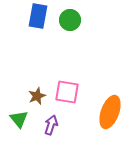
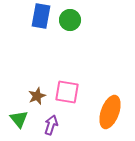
blue rectangle: moved 3 px right
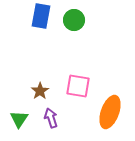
green circle: moved 4 px right
pink square: moved 11 px right, 6 px up
brown star: moved 3 px right, 5 px up; rotated 12 degrees counterclockwise
green triangle: rotated 12 degrees clockwise
purple arrow: moved 7 px up; rotated 36 degrees counterclockwise
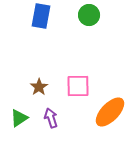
green circle: moved 15 px right, 5 px up
pink square: rotated 10 degrees counterclockwise
brown star: moved 1 px left, 4 px up
orange ellipse: rotated 24 degrees clockwise
green triangle: moved 1 px up; rotated 24 degrees clockwise
